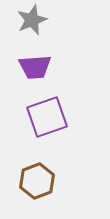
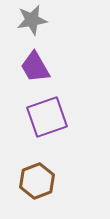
gray star: rotated 12 degrees clockwise
purple trapezoid: rotated 64 degrees clockwise
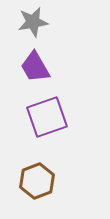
gray star: moved 1 px right, 2 px down
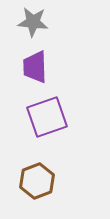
gray star: rotated 16 degrees clockwise
purple trapezoid: rotated 28 degrees clockwise
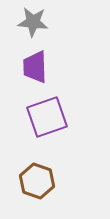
brown hexagon: rotated 20 degrees counterclockwise
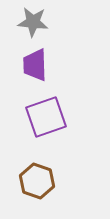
purple trapezoid: moved 2 px up
purple square: moved 1 px left
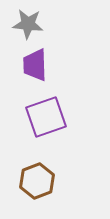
gray star: moved 5 px left, 2 px down
brown hexagon: rotated 20 degrees clockwise
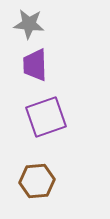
gray star: moved 1 px right
brown hexagon: rotated 16 degrees clockwise
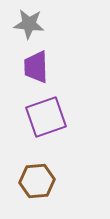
purple trapezoid: moved 1 px right, 2 px down
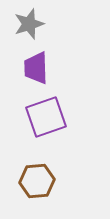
gray star: rotated 24 degrees counterclockwise
purple trapezoid: moved 1 px down
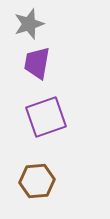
purple trapezoid: moved 1 px right, 5 px up; rotated 12 degrees clockwise
